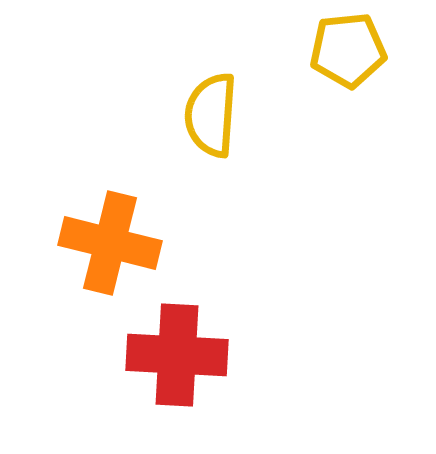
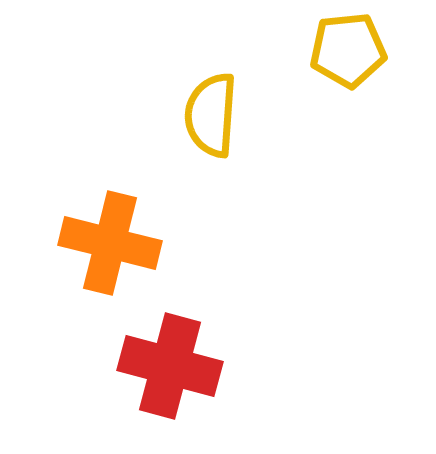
red cross: moved 7 px left, 11 px down; rotated 12 degrees clockwise
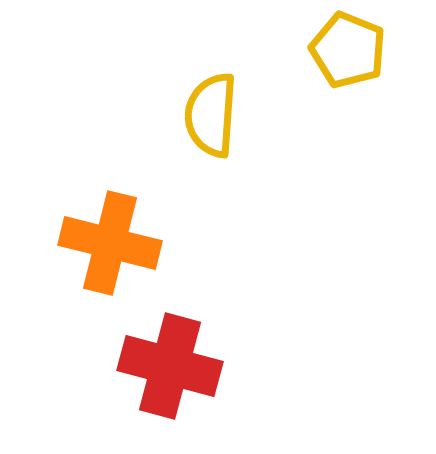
yellow pentagon: rotated 28 degrees clockwise
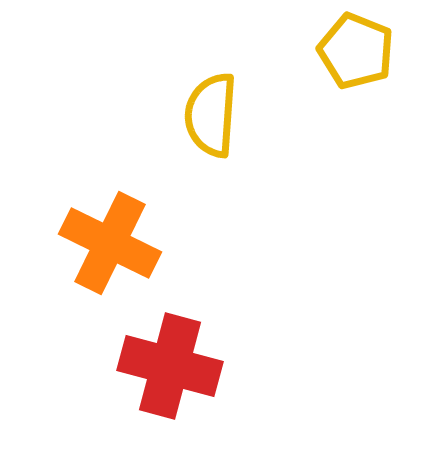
yellow pentagon: moved 8 px right, 1 px down
orange cross: rotated 12 degrees clockwise
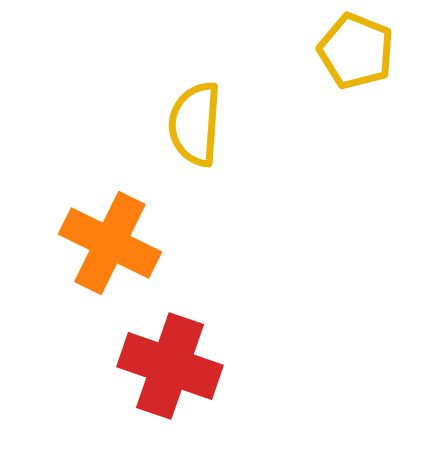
yellow semicircle: moved 16 px left, 9 px down
red cross: rotated 4 degrees clockwise
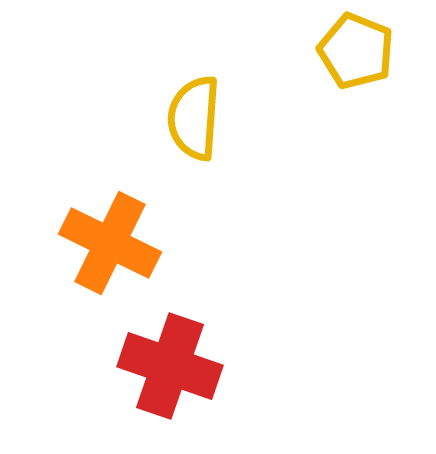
yellow semicircle: moved 1 px left, 6 px up
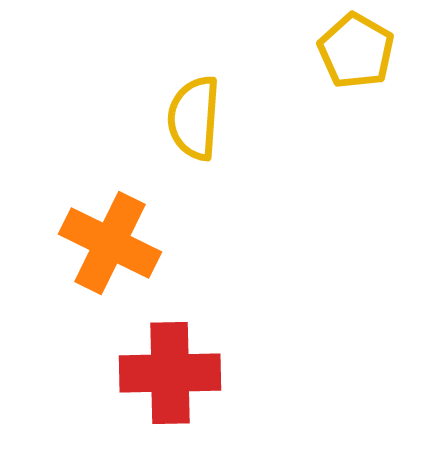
yellow pentagon: rotated 8 degrees clockwise
red cross: moved 7 px down; rotated 20 degrees counterclockwise
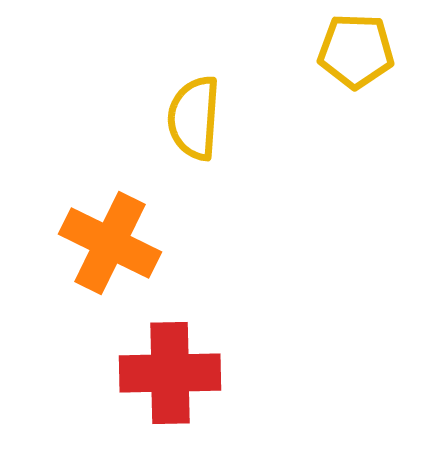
yellow pentagon: rotated 28 degrees counterclockwise
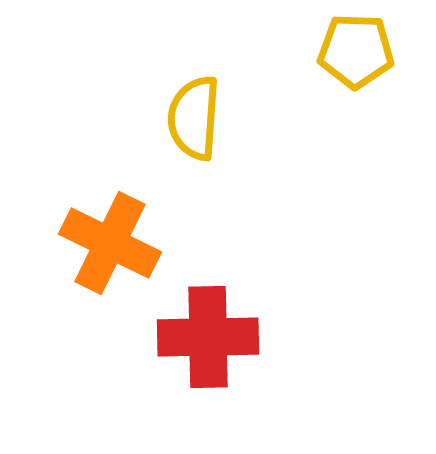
red cross: moved 38 px right, 36 px up
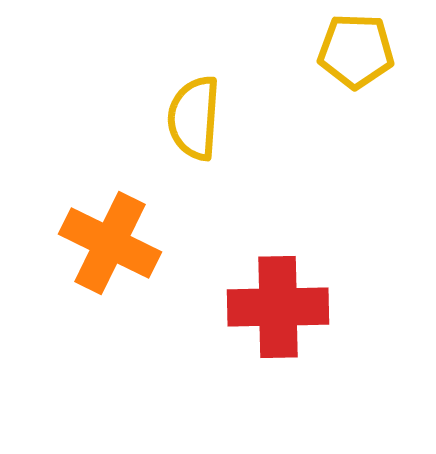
red cross: moved 70 px right, 30 px up
